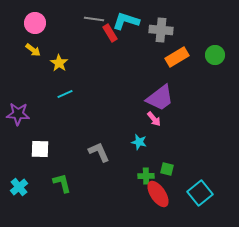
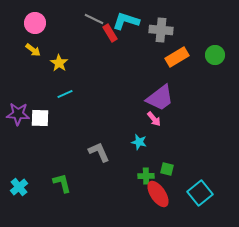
gray line: rotated 18 degrees clockwise
white square: moved 31 px up
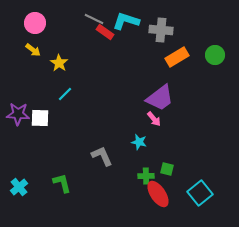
red rectangle: moved 5 px left, 1 px up; rotated 24 degrees counterclockwise
cyan line: rotated 21 degrees counterclockwise
gray L-shape: moved 3 px right, 4 px down
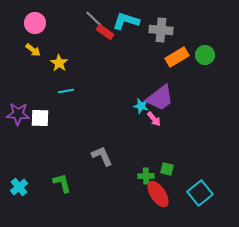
gray line: rotated 18 degrees clockwise
green circle: moved 10 px left
cyan line: moved 1 px right, 3 px up; rotated 35 degrees clockwise
cyan star: moved 2 px right, 36 px up
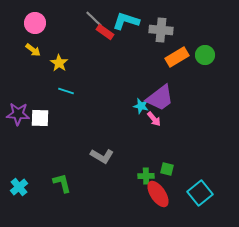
cyan line: rotated 28 degrees clockwise
gray L-shape: rotated 145 degrees clockwise
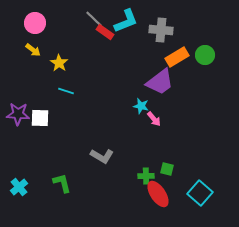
cyan L-shape: rotated 140 degrees clockwise
purple trapezoid: moved 16 px up
cyan square: rotated 10 degrees counterclockwise
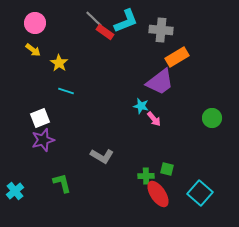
green circle: moved 7 px right, 63 px down
purple star: moved 25 px right, 26 px down; rotated 20 degrees counterclockwise
white square: rotated 24 degrees counterclockwise
cyan cross: moved 4 px left, 4 px down
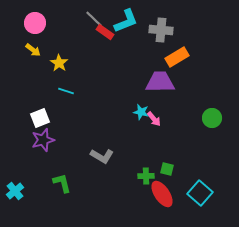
purple trapezoid: rotated 144 degrees counterclockwise
cyan star: moved 6 px down
red ellipse: moved 4 px right
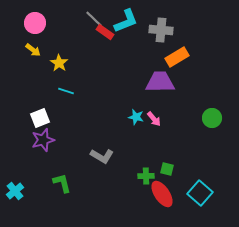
cyan star: moved 5 px left, 5 px down
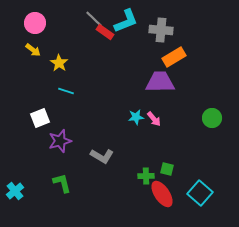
orange rectangle: moved 3 px left
cyan star: rotated 21 degrees counterclockwise
purple star: moved 17 px right, 1 px down
